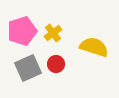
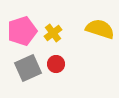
yellow semicircle: moved 6 px right, 18 px up
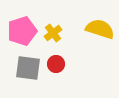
gray square: rotated 32 degrees clockwise
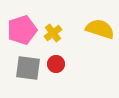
pink pentagon: moved 1 px up
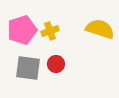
yellow cross: moved 3 px left, 2 px up; rotated 18 degrees clockwise
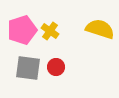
yellow cross: rotated 36 degrees counterclockwise
red circle: moved 3 px down
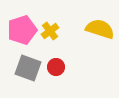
yellow cross: rotated 18 degrees clockwise
gray square: rotated 12 degrees clockwise
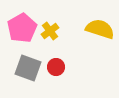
pink pentagon: moved 2 px up; rotated 12 degrees counterclockwise
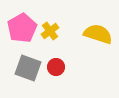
yellow semicircle: moved 2 px left, 5 px down
